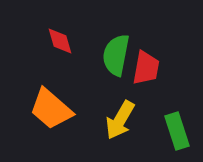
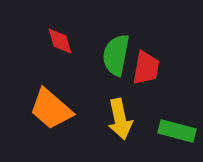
yellow arrow: moved 1 px up; rotated 42 degrees counterclockwise
green rectangle: rotated 57 degrees counterclockwise
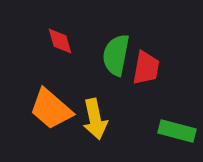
yellow arrow: moved 25 px left
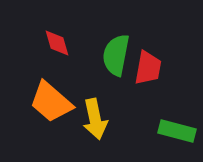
red diamond: moved 3 px left, 2 px down
red trapezoid: moved 2 px right
orange trapezoid: moved 7 px up
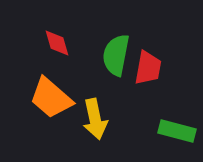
orange trapezoid: moved 4 px up
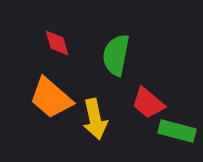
red trapezoid: moved 35 px down; rotated 120 degrees clockwise
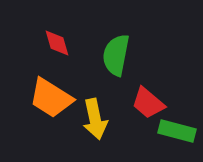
orange trapezoid: rotated 9 degrees counterclockwise
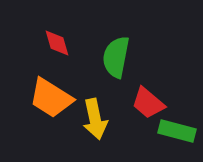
green semicircle: moved 2 px down
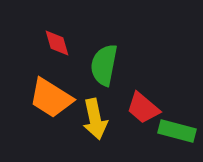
green semicircle: moved 12 px left, 8 px down
red trapezoid: moved 5 px left, 5 px down
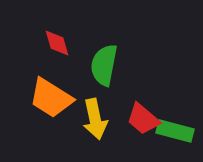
red trapezoid: moved 11 px down
green rectangle: moved 2 px left
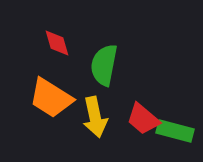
yellow arrow: moved 2 px up
